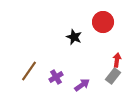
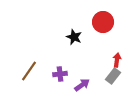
purple cross: moved 4 px right, 3 px up; rotated 24 degrees clockwise
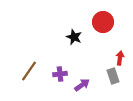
red arrow: moved 3 px right, 2 px up
gray rectangle: rotated 56 degrees counterclockwise
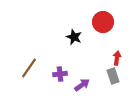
red arrow: moved 3 px left
brown line: moved 3 px up
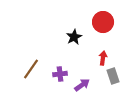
black star: rotated 21 degrees clockwise
red arrow: moved 14 px left
brown line: moved 2 px right, 1 px down
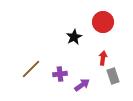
brown line: rotated 10 degrees clockwise
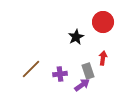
black star: moved 2 px right
gray rectangle: moved 25 px left, 5 px up
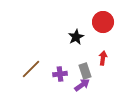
gray rectangle: moved 3 px left
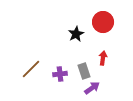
black star: moved 3 px up
gray rectangle: moved 1 px left
purple arrow: moved 10 px right, 3 px down
